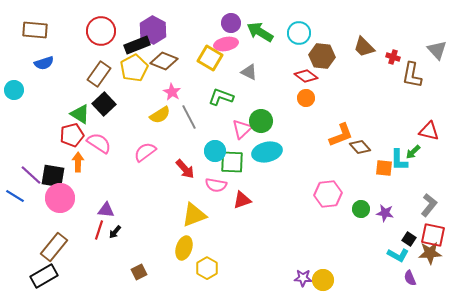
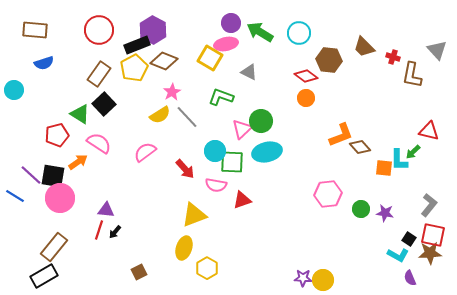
red circle at (101, 31): moved 2 px left, 1 px up
brown hexagon at (322, 56): moved 7 px right, 4 px down
pink star at (172, 92): rotated 12 degrees clockwise
gray line at (189, 117): moved 2 px left; rotated 15 degrees counterclockwise
red pentagon at (72, 135): moved 15 px left
orange arrow at (78, 162): rotated 54 degrees clockwise
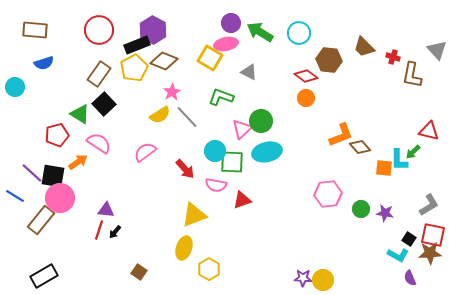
cyan circle at (14, 90): moved 1 px right, 3 px up
purple line at (31, 175): moved 1 px right, 2 px up
gray L-shape at (429, 205): rotated 20 degrees clockwise
brown rectangle at (54, 247): moved 13 px left, 27 px up
yellow hexagon at (207, 268): moved 2 px right, 1 px down
brown square at (139, 272): rotated 28 degrees counterclockwise
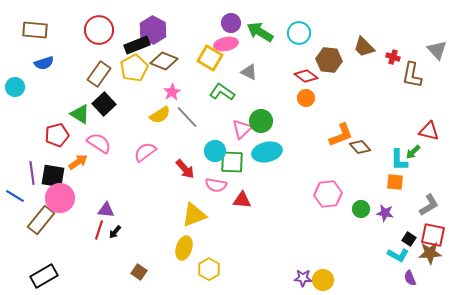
green L-shape at (221, 97): moved 1 px right, 5 px up; rotated 15 degrees clockwise
orange square at (384, 168): moved 11 px right, 14 px down
purple line at (32, 173): rotated 40 degrees clockwise
red triangle at (242, 200): rotated 24 degrees clockwise
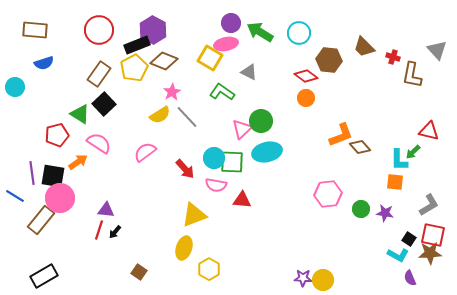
cyan circle at (215, 151): moved 1 px left, 7 px down
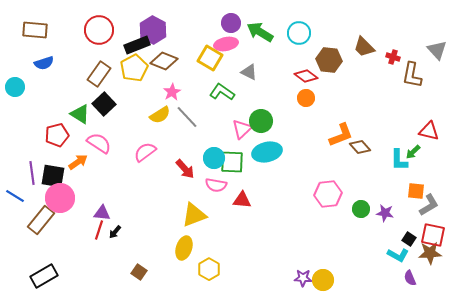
orange square at (395, 182): moved 21 px right, 9 px down
purple triangle at (106, 210): moved 4 px left, 3 px down
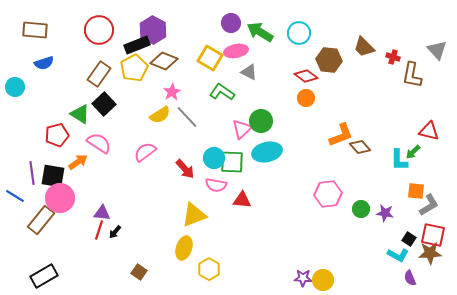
pink ellipse at (226, 44): moved 10 px right, 7 px down
